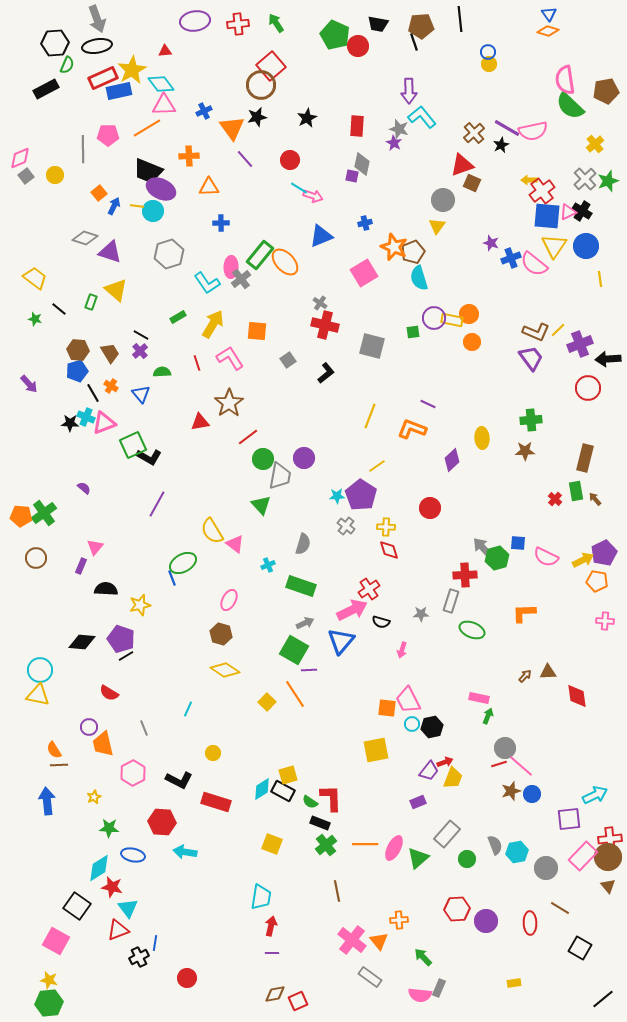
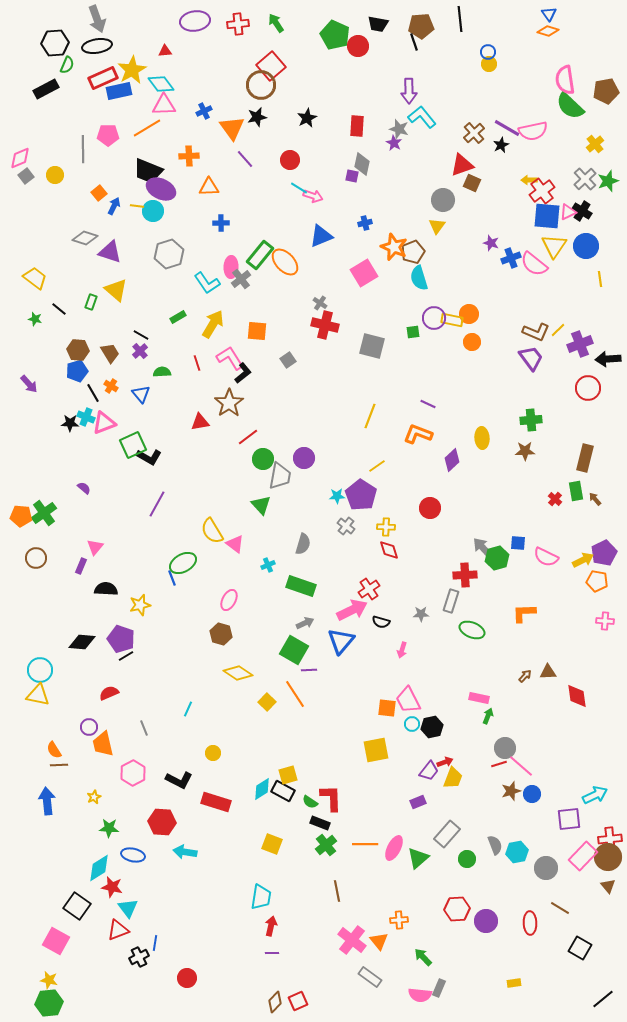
black L-shape at (326, 373): moved 83 px left
orange L-shape at (412, 429): moved 6 px right, 5 px down
yellow diamond at (225, 670): moved 13 px right, 3 px down
red semicircle at (109, 693): rotated 126 degrees clockwise
brown diamond at (275, 994): moved 8 px down; rotated 35 degrees counterclockwise
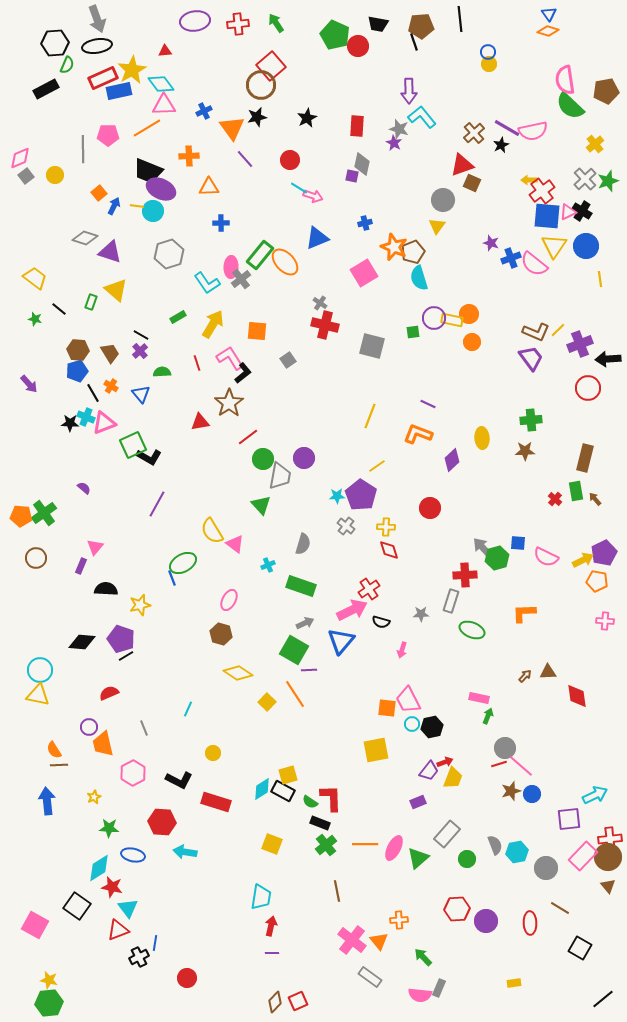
blue triangle at (321, 236): moved 4 px left, 2 px down
pink square at (56, 941): moved 21 px left, 16 px up
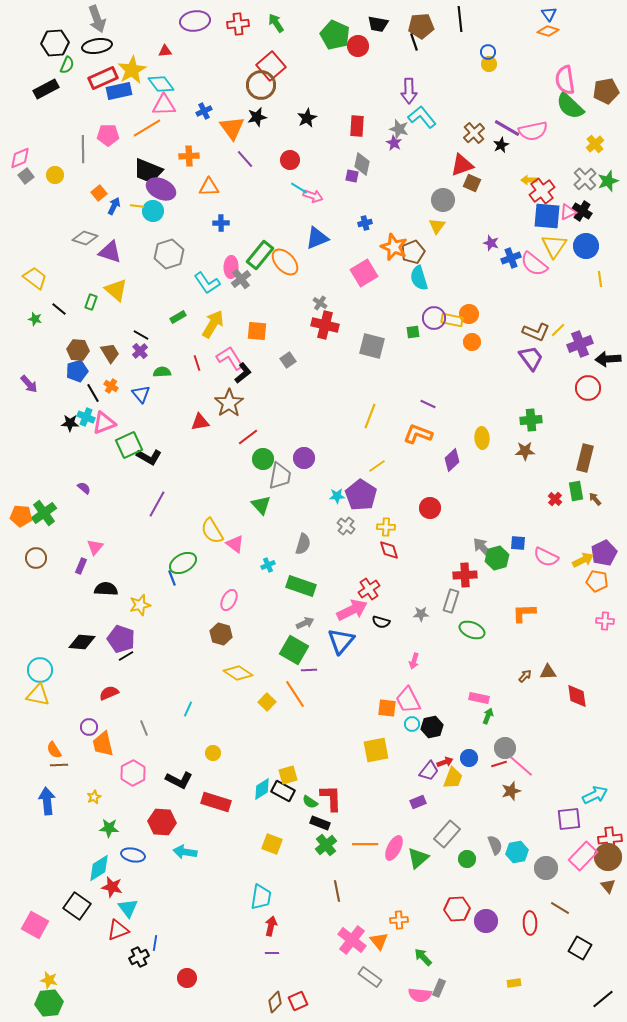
green square at (133, 445): moved 4 px left
pink arrow at (402, 650): moved 12 px right, 11 px down
blue circle at (532, 794): moved 63 px left, 36 px up
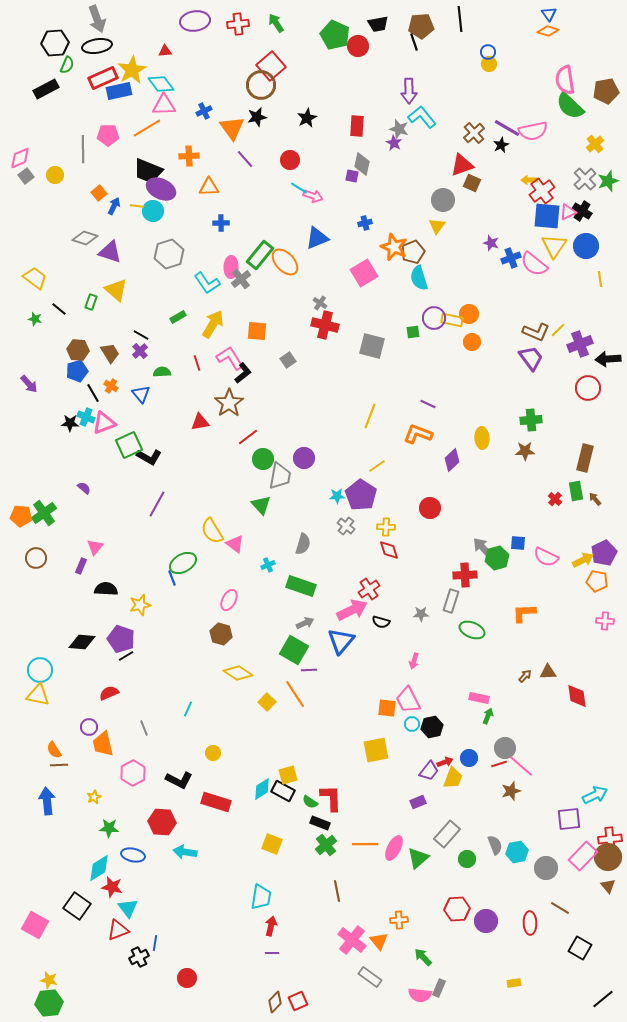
black trapezoid at (378, 24): rotated 20 degrees counterclockwise
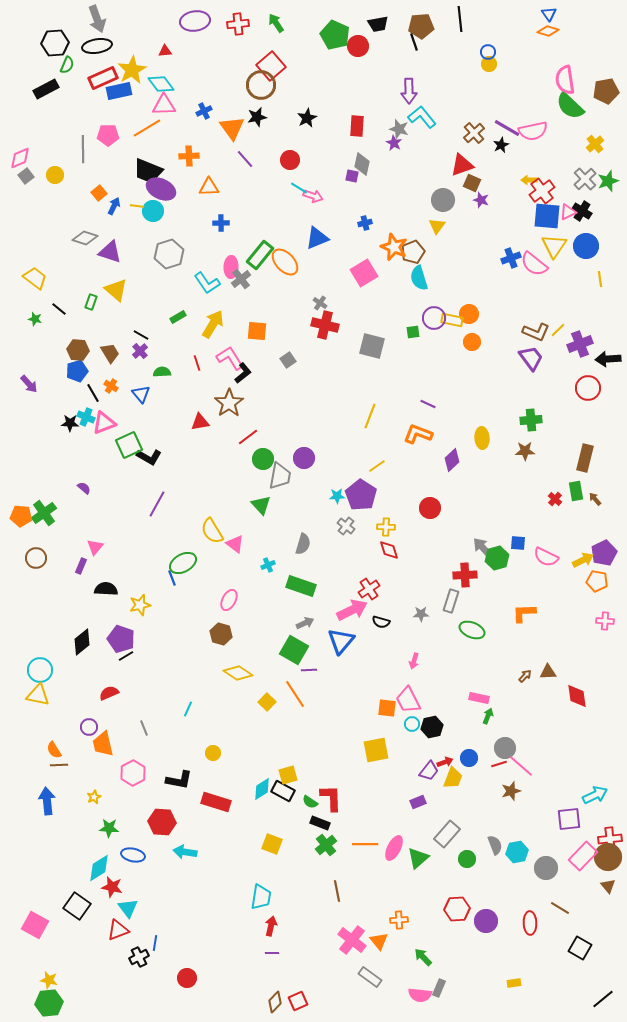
purple star at (491, 243): moved 10 px left, 43 px up
black diamond at (82, 642): rotated 44 degrees counterclockwise
black L-shape at (179, 780): rotated 16 degrees counterclockwise
